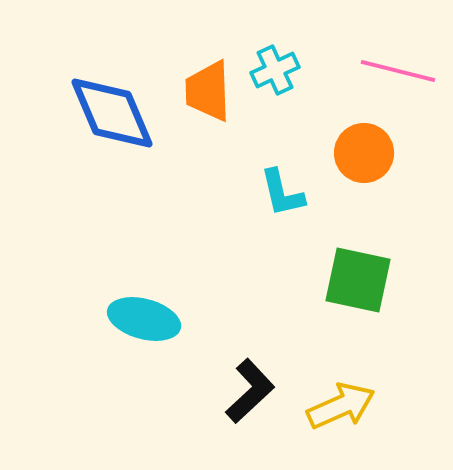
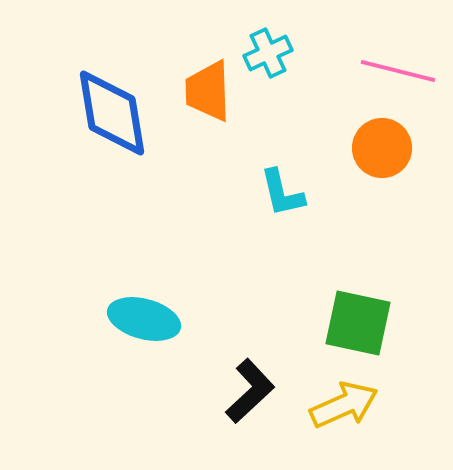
cyan cross: moved 7 px left, 17 px up
blue diamond: rotated 14 degrees clockwise
orange circle: moved 18 px right, 5 px up
green square: moved 43 px down
yellow arrow: moved 3 px right, 1 px up
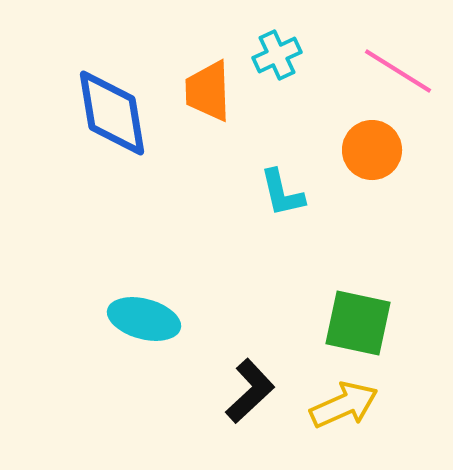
cyan cross: moved 9 px right, 2 px down
pink line: rotated 18 degrees clockwise
orange circle: moved 10 px left, 2 px down
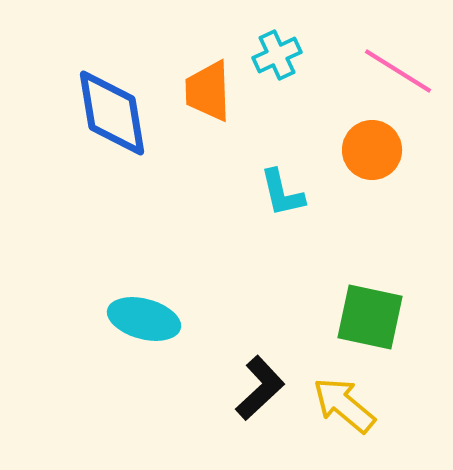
green square: moved 12 px right, 6 px up
black L-shape: moved 10 px right, 3 px up
yellow arrow: rotated 116 degrees counterclockwise
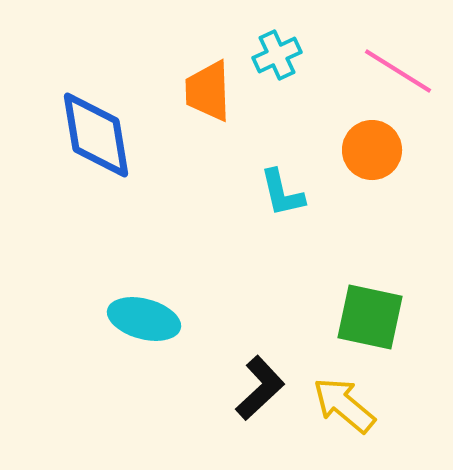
blue diamond: moved 16 px left, 22 px down
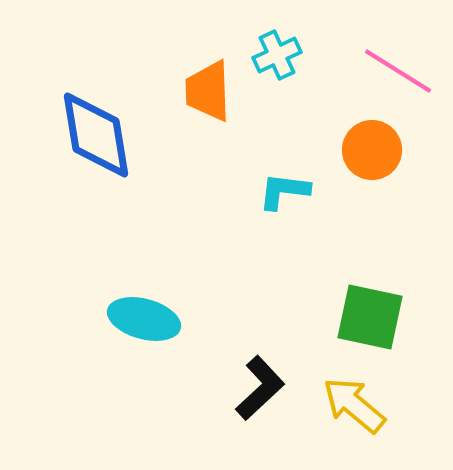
cyan L-shape: moved 2 px right, 2 px up; rotated 110 degrees clockwise
yellow arrow: moved 10 px right
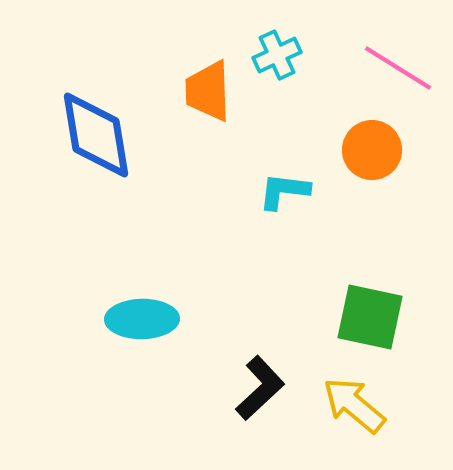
pink line: moved 3 px up
cyan ellipse: moved 2 px left; rotated 16 degrees counterclockwise
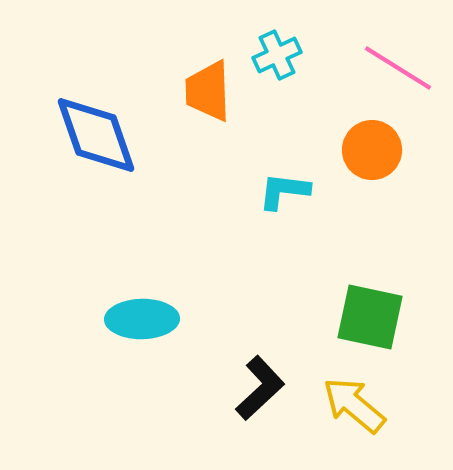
blue diamond: rotated 10 degrees counterclockwise
